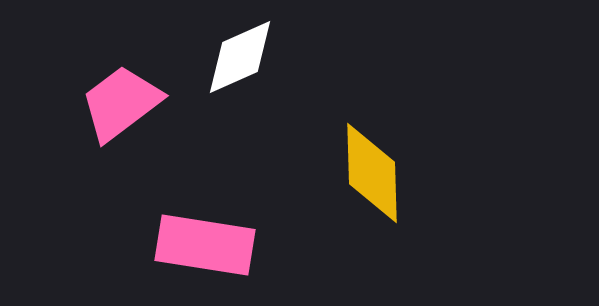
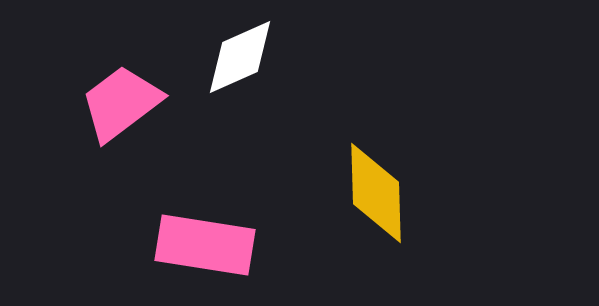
yellow diamond: moved 4 px right, 20 px down
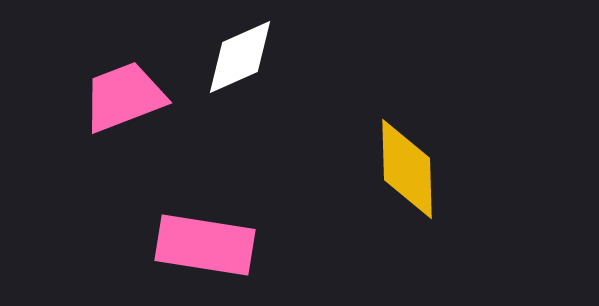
pink trapezoid: moved 3 px right, 6 px up; rotated 16 degrees clockwise
yellow diamond: moved 31 px right, 24 px up
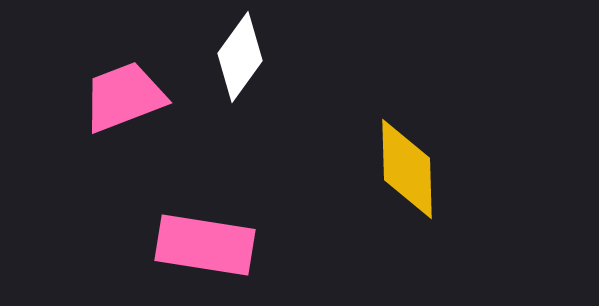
white diamond: rotated 30 degrees counterclockwise
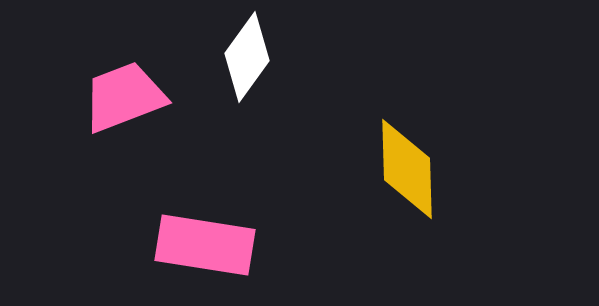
white diamond: moved 7 px right
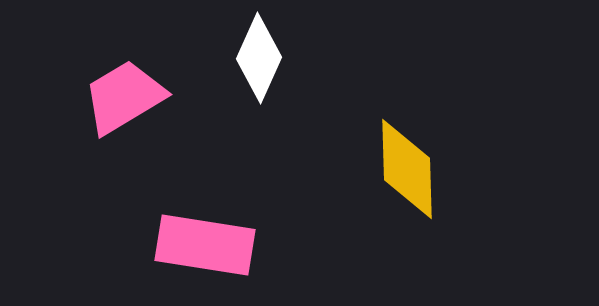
white diamond: moved 12 px right, 1 px down; rotated 12 degrees counterclockwise
pink trapezoid: rotated 10 degrees counterclockwise
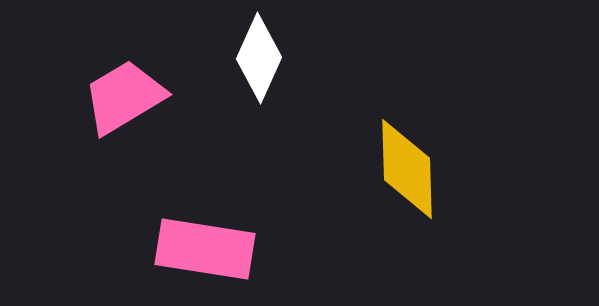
pink rectangle: moved 4 px down
